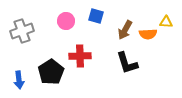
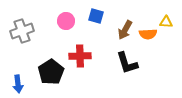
blue arrow: moved 1 px left, 4 px down
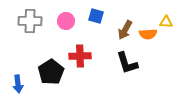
gray cross: moved 8 px right, 10 px up; rotated 20 degrees clockwise
